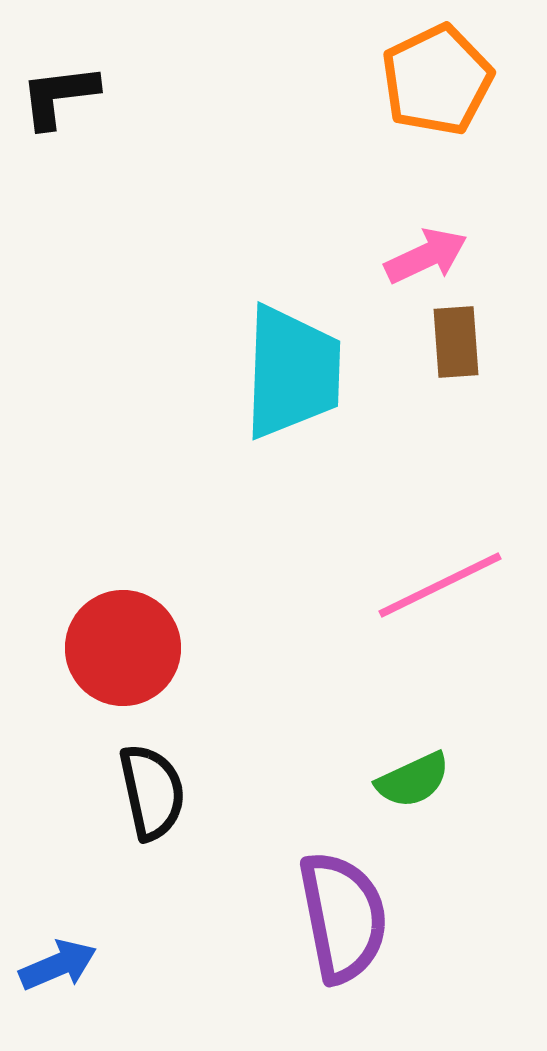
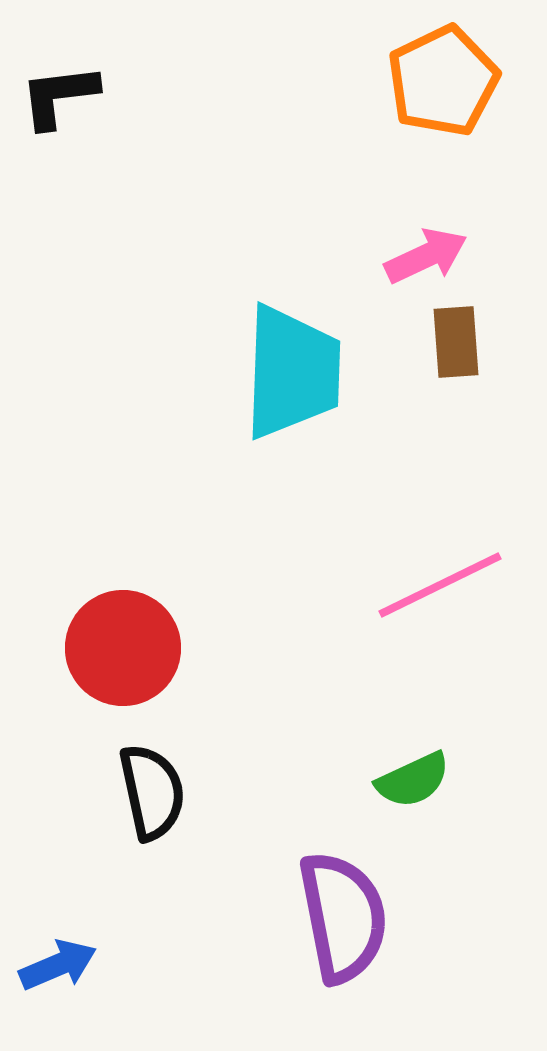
orange pentagon: moved 6 px right, 1 px down
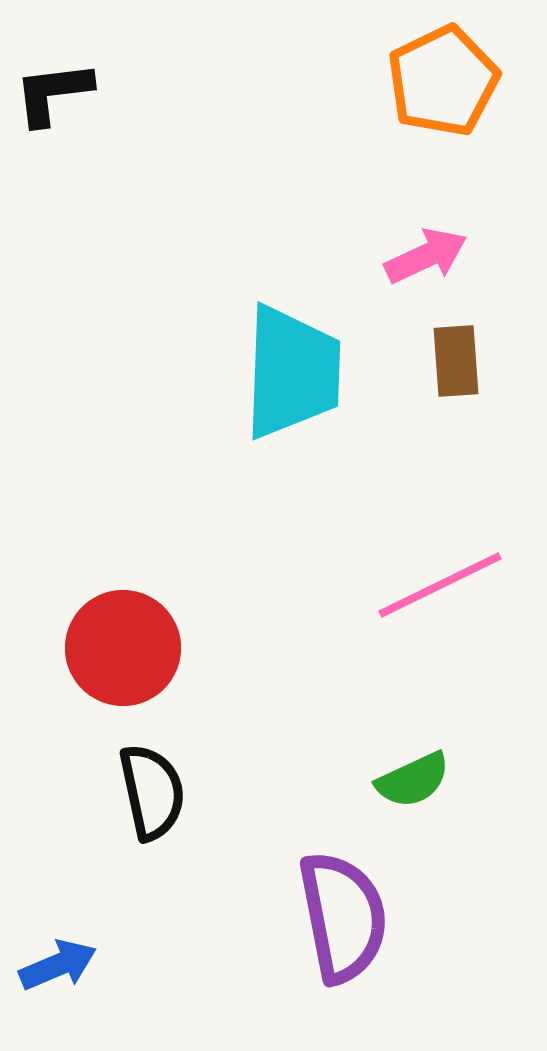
black L-shape: moved 6 px left, 3 px up
brown rectangle: moved 19 px down
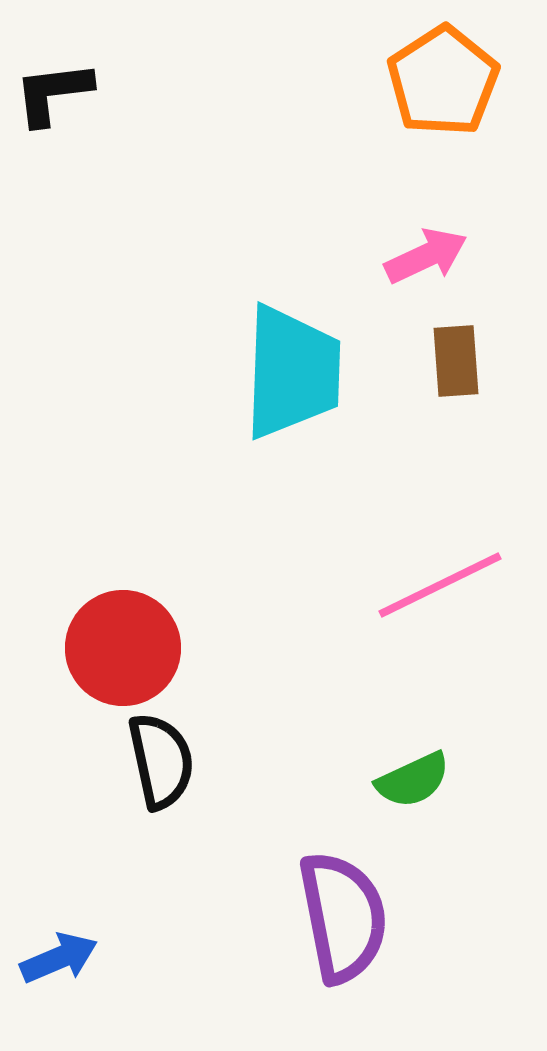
orange pentagon: rotated 7 degrees counterclockwise
black semicircle: moved 9 px right, 31 px up
blue arrow: moved 1 px right, 7 px up
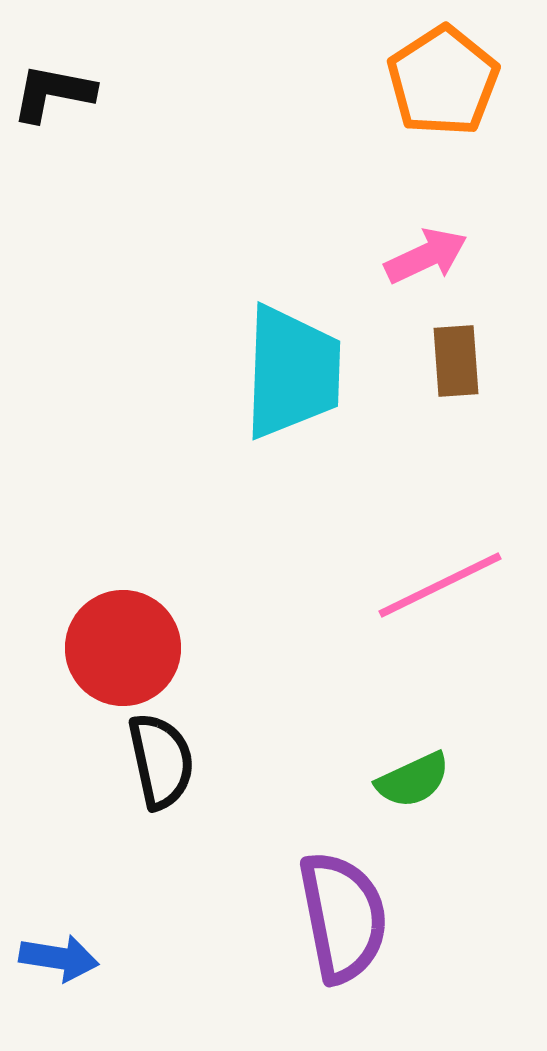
black L-shape: rotated 18 degrees clockwise
blue arrow: rotated 32 degrees clockwise
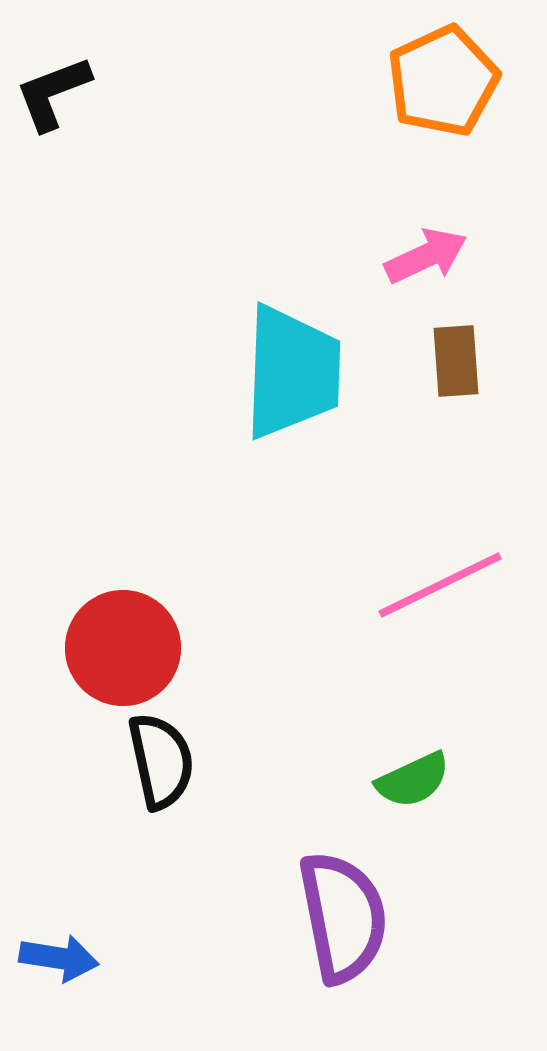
orange pentagon: rotated 8 degrees clockwise
black L-shape: rotated 32 degrees counterclockwise
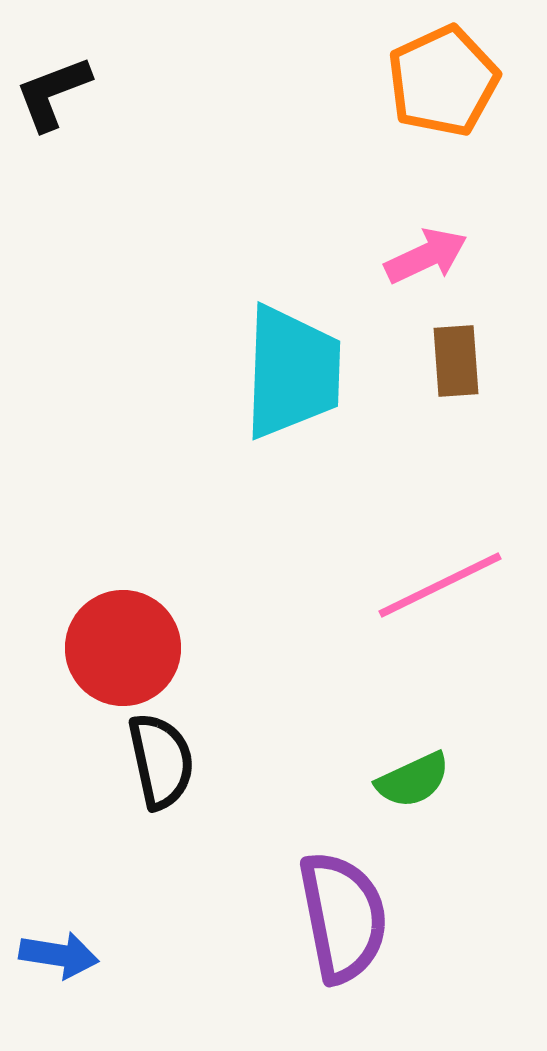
blue arrow: moved 3 px up
